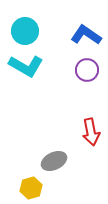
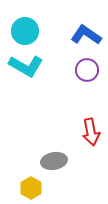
gray ellipse: rotated 15 degrees clockwise
yellow hexagon: rotated 15 degrees counterclockwise
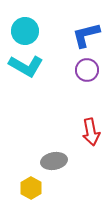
blue L-shape: rotated 48 degrees counterclockwise
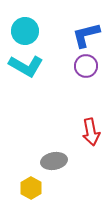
purple circle: moved 1 px left, 4 px up
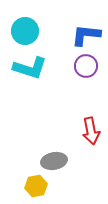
blue L-shape: rotated 20 degrees clockwise
cyan L-shape: moved 4 px right, 2 px down; rotated 12 degrees counterclockwise
red arrow: moved 1 px up
yellow hexagon: moved 5 px right, 2 px up; rotated 20 degrees clockwise
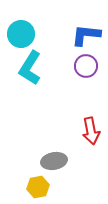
cyan circle: moved 4 px left, 3 px down
cyan L-shape: rotated 104 degrees clockwise
yellow hexagon: moved 2 px right, 1 px down
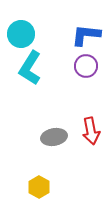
gray ellipse: moved 24 px up
yellow hexagon: moved 1 px right; rotated 20 degrees counterclockwise
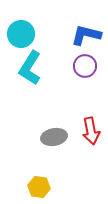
blue L-shape: rotated 8 degrees clockwise
purple circle: moved 1 px left
yellow hexagon: rotated 20 degrees counterclockwise
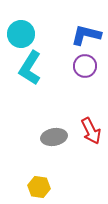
red arrow: rotated 16 degrees counterclockwise
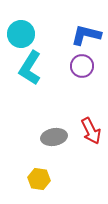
purple circle: moved 3 px left
yellow hexagon: moved 8 px up
